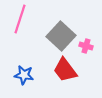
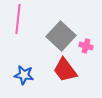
pink line: moved 2 px left; rotated 12 degrees counterclockwise
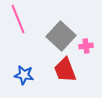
pink line: rotated 28 degrees counterclockwise
pink cross: rotated 24 degrees counterclockwise
red trapezoid: rotated 16 degrees clockwise
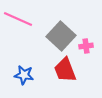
pink line: rotated 44 degrees counterclockwise
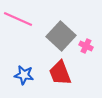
pink cross: rotated 32 degrees clockwise
red trapezoid: moved 5 px left, 3 px down
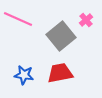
gray square: rotated 8 degrees clockwise
pink cross: moved 26 px up; rotated 24 degrees clockwise
red trapezoid: rotated 100 degrees clockwise
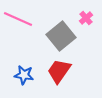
pink cross: moved 2 px up
red trapezoid: moved 1 px left, 2 px up; rotated 44 degrees counterclockwise
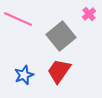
pink cross: moved 3 px right, 4 px up
blue star: rotated 30 degrees counterclockwise
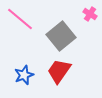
pink cross: moved 1 px right; rotated 16 degrees counterclockwise
pink line: moved 2 px right; rotated 16 degrees clockwise
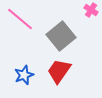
pink cross: moved 1 px right, 4 px up
